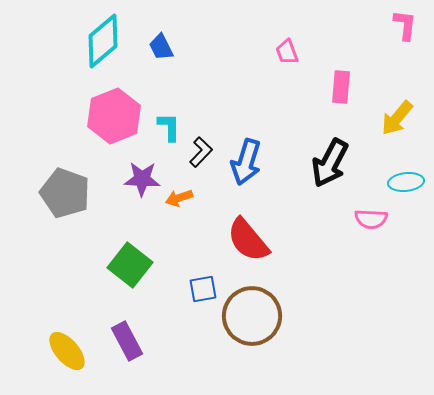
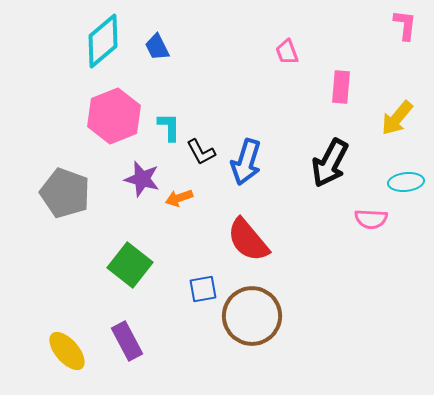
blue trapezoid: moved 4 px left
black L-shape: rotated 108 degrees clockwise
purple star: rotated 12 degrees clockwise
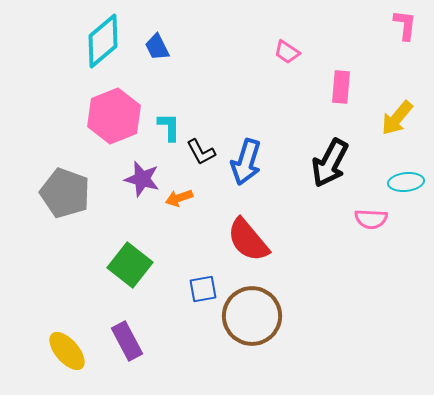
pink trapezoid: rotated 36 degrees counterclockwise
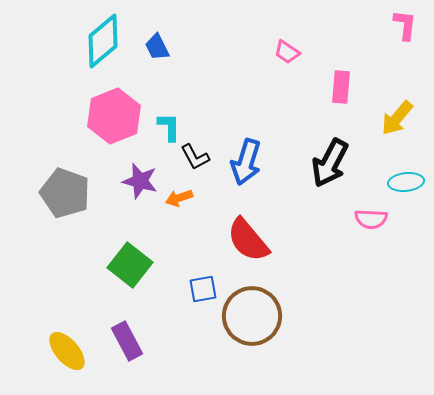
black L-shape: moved 6 px left, 5 px down
purple star: moved 2 px left, 2 px down
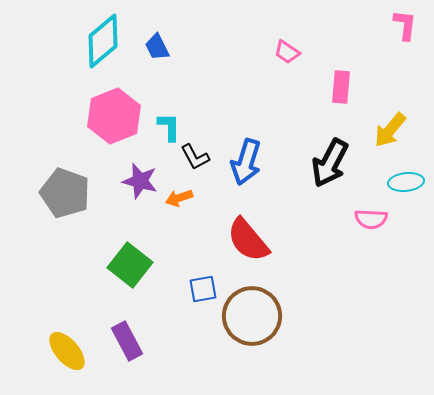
yellow arrow: moved 7 px left, 12 px down
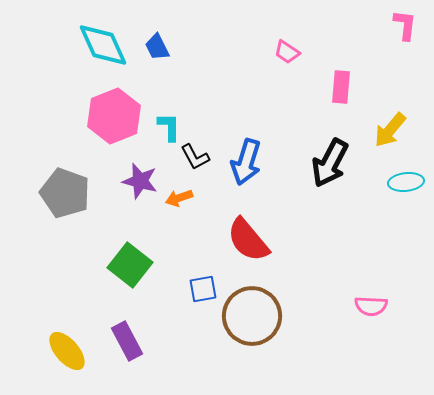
cyan diamond: moved 4 px down; rotated 74 degrees counterclockwise
pink semicircle: moved 87 px down
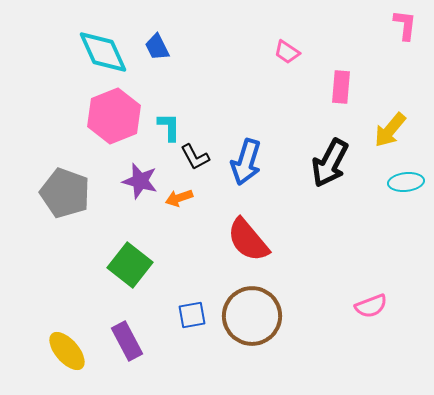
cyan diamond: moved 7 px down
blue square: moved 11 px left, 26 px down
pink semicircle: rotated 24 degrees counterclockwise
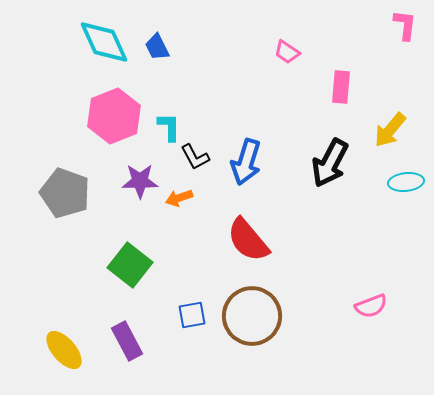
cyan diamond: moved 1 px right, 10 px up
purple star: rotated 15 degrees counterclockwise
yellow ellipse: moved 3 px left, 1 px up
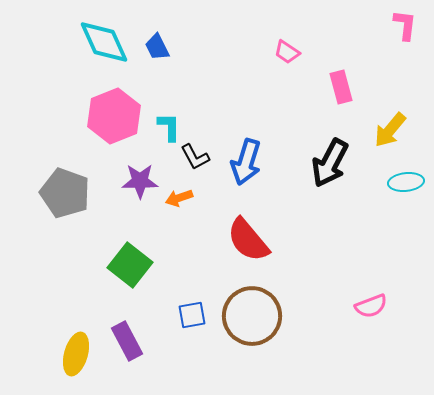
pink rectangle: rotated 20 degrees counterclockwise
yellow ellipse: moved 12 px right, 4 px down; rotated 57 degrees clockwise
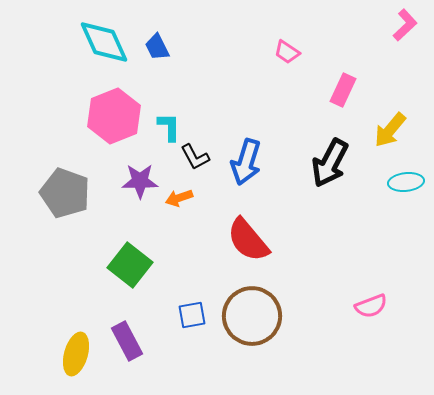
pink L-shape: rotated 40 degrees clockwise
pink rectangle: moved 2 px right, 3 px down; rotated 40 degrees clockwise
